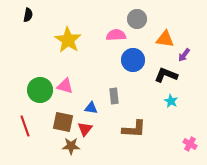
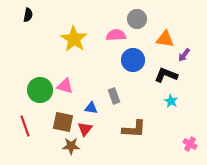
yellow star: moved 6 px right, 1 px up
gray rectangle: rotated 14 degrees counterclockwise
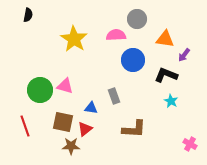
red triangle: rotated 14 degrees clockwise
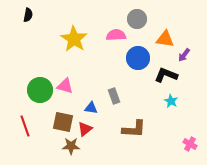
blue circle: moved 5 px right, 2 px up
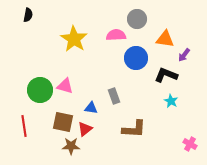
blue circle: moved 2 px left
red line: moved 1 px left; rotated 10 degrees clockwise
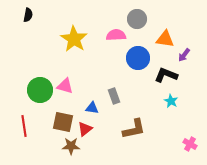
blue circle: moved 2 px right
blue triangle: moved 1 px right
brown L-shape: rotated 15 degrees counterclockwise
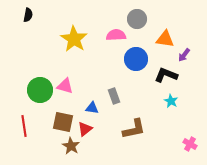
blue circle: moved 2 px left, 1 px down
brown star: rotated 30 degrees clockwise
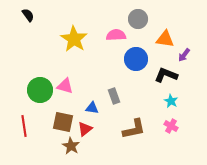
black semicircle: rotated 48 degrees counterclockwise
gray circle: moved 1 px right
pink cross: moved 19 px left, 18 px up
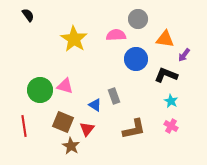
blue triangle: moved 3 px right, 3 px up; rotated 24 degrees clockwise
brown square: rotated 10 degrees clockwise
red triangle: moved 2 px right; rotated 14 degrees counterclockwise
